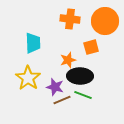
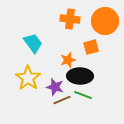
cyan trapezoid: rotated 35 degrees counterclockwise
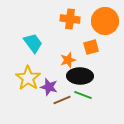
purple star: moved 6 px left
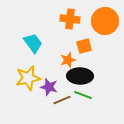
orange square: moved 7 px left, 1 px up
yellow star: rotated 25 degrees clockwise
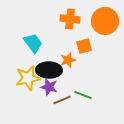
black ellipse: moved 31 px left, 6 px up
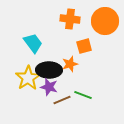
orange star: moved 2 px right, 4 px down
yellow star: rotated 20 degrees counterclockwise
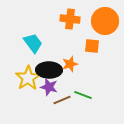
orange square: moved 8 px right; rotated 21 degrees clockwise
